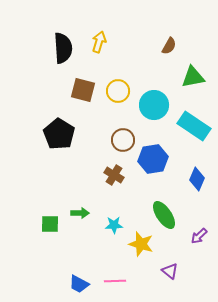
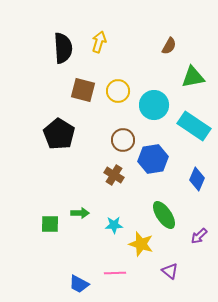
pink line: moved 8 px up
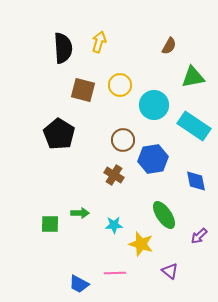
yellow circle: moved 2 px right, 6 px up
blue diamond: moved 1 px left, 2 px down; rotated 35 degrees counterclockwise
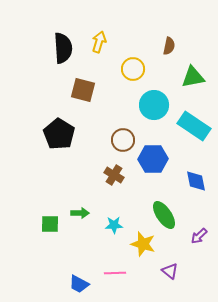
brown semicircle: rotated 18 degrees counterclockwise
yellow circle: moved 13 px right, 16 px up
blue hexagon: rotated 8 degrees clockwise
yellow star: moved 2 px right
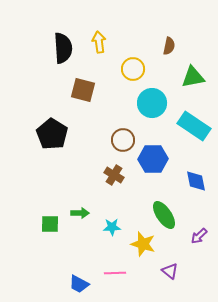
yellow arrow: rotated 25 degrees counterclockwise
cyan circle: moved 2 px left, 2 px up
black pentagon: moved 7 px left
cyan star: moved 2 px left, 2 px down
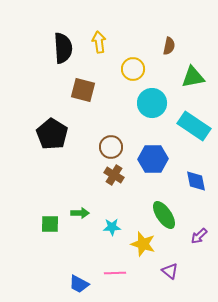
brown circle: moved 12 px left, 7 px down
